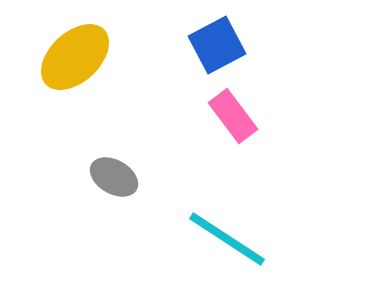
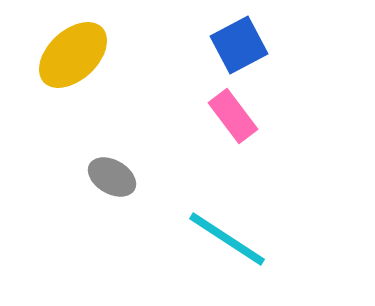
blue square: moved 22 px right
yellow ellipse: moved 2 px left, 2 px up
gray ellipse: moved 2 px left
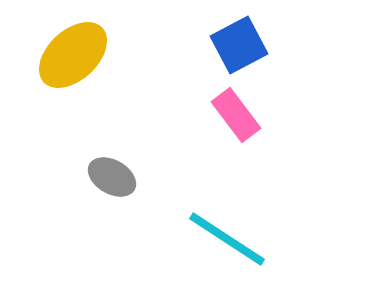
pink rectangle: moved 3 px right, 1 px up
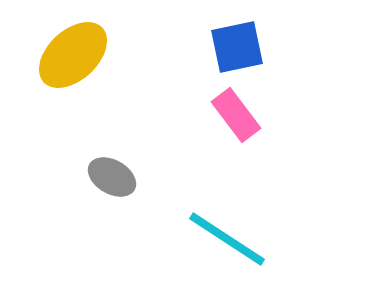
blue square: moved 2 px left, 2 px down; rotated 16 degrees clockwise
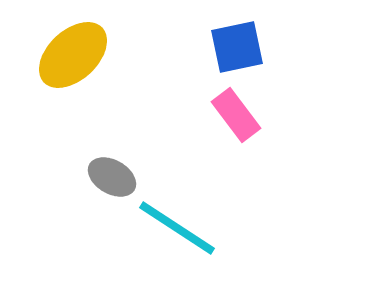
cyan line: moved 50 px left, 11 px up
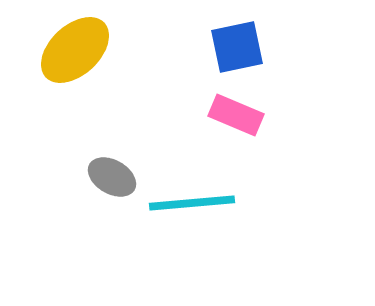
yellow ellipse: moved 2 px right, 5 px up
pink rectangle: rotated 30 degrees counterclockwise
cyan line: moved 15 px right, 25 px up; rotated 38 degrees counterclockwise
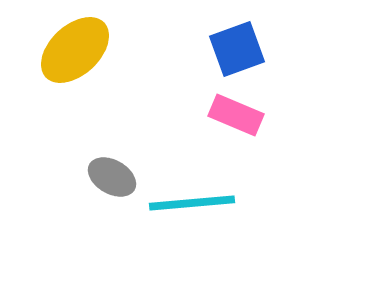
blue square: moved 2 px down; rotated 8 degrees counterclockwise
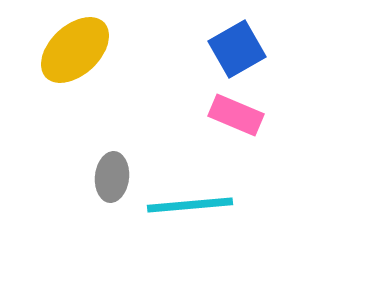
blue square: rotated 10 degrees counterclockwise
gray ellipse: rotated 66 degrees clockwise
cyan line: moved 2 px left, 2 px down
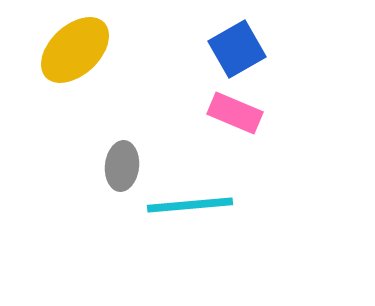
pink rectangle: moved 1 px left, 2 px up
gray ellipse: moved 10 px right, 11 px up
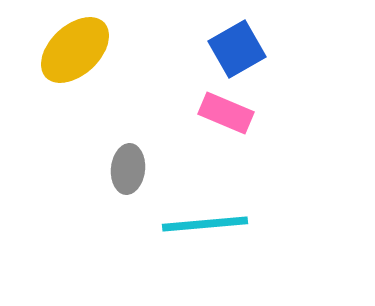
pink rectangle: moved 9 px left
gray ellipse: moved 6 px right, 3 px down
cyan line: moved 15 px right, 19 px down
